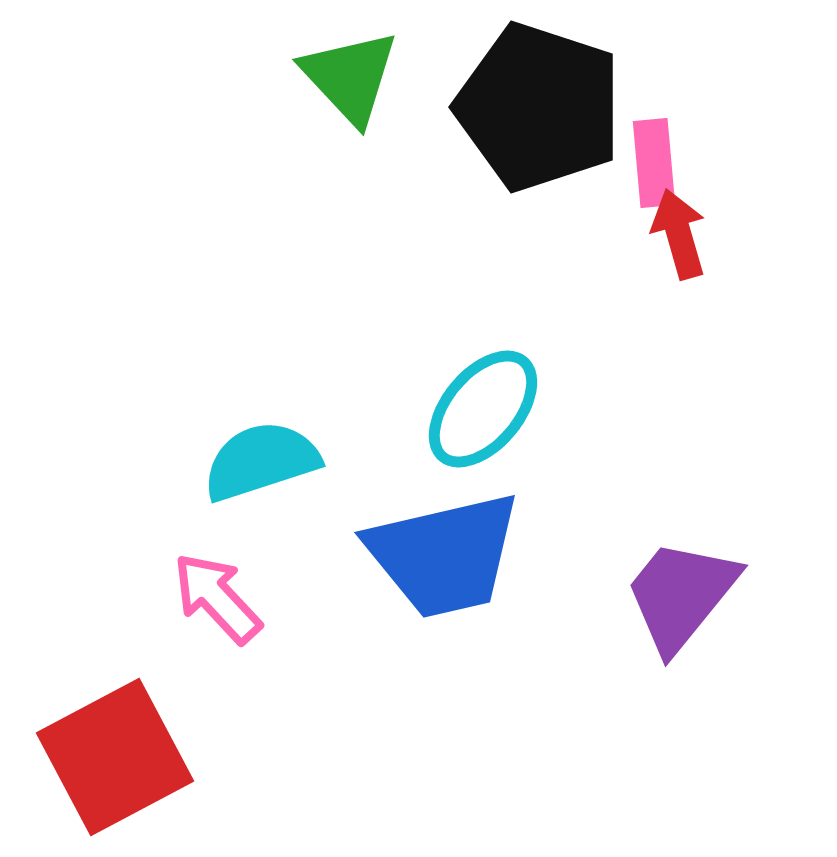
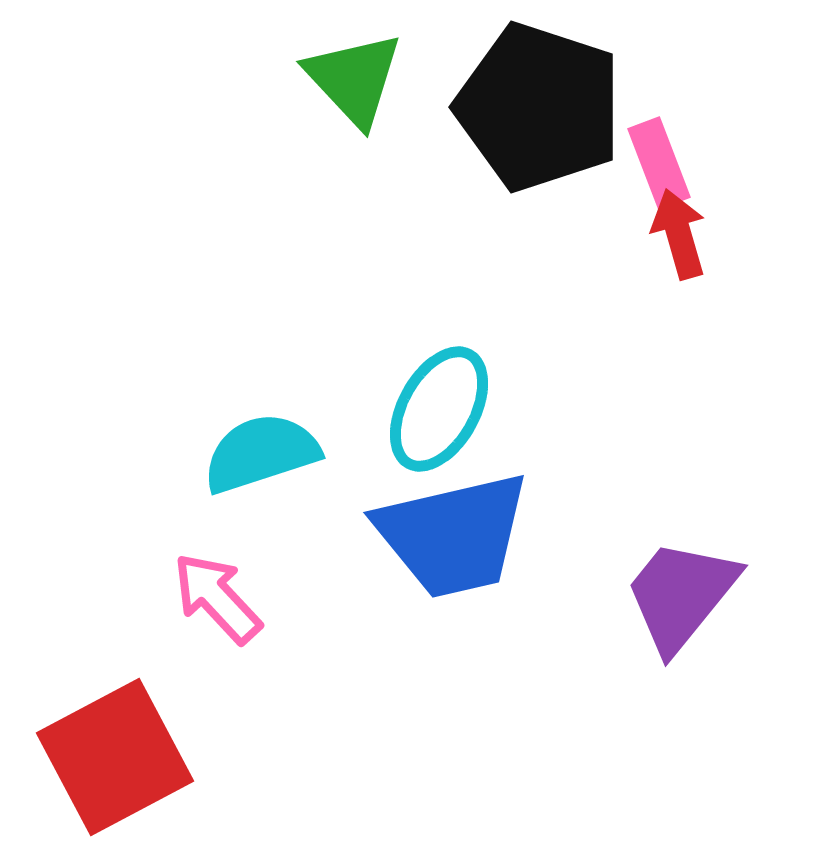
green triangle: moved 4 px right, 2 px down
pink rectangle: moved 5 px right; rotated 16 degrees counterclockwise
cyan ellipse: moved 44 px left; rotated 11 degrees counterclockwise
cyan semicircle: moved 8 px up
blue trapezoid: moved 9 px right, 20 px up
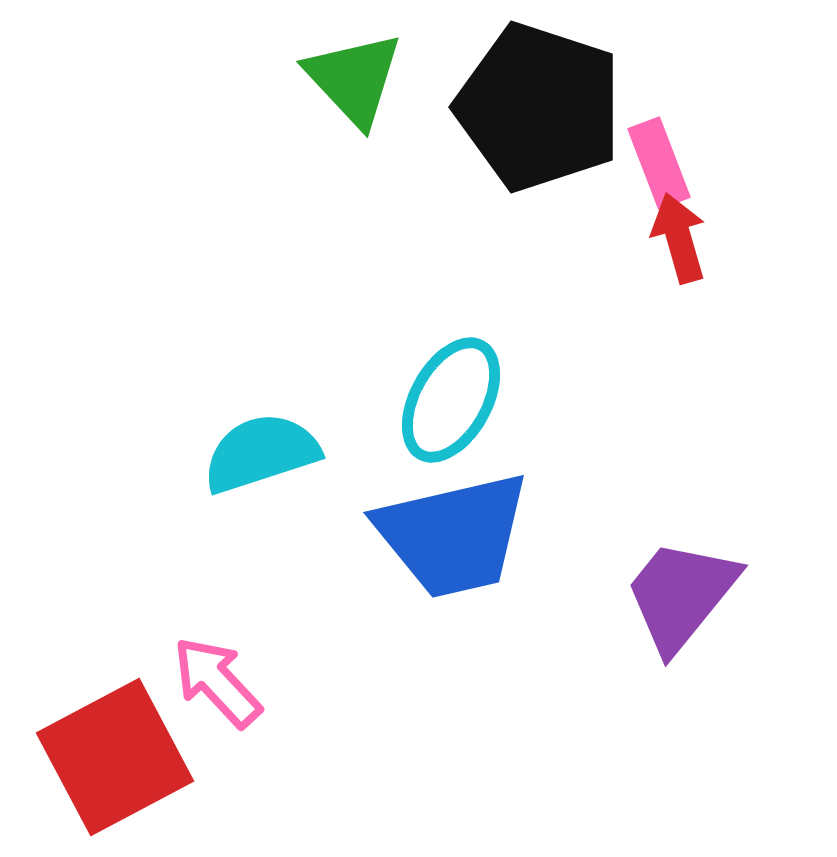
red arrow: moved 4 px down
cyan ellipse: moved 12 px right, 9 px up
pink arrow: moved 84 px down
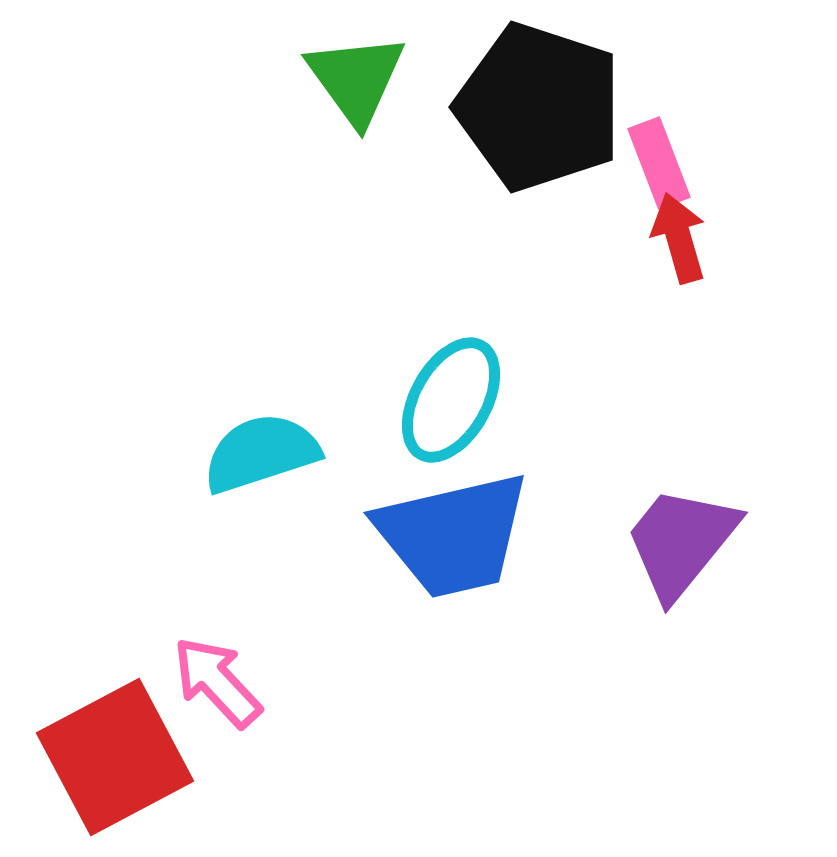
green triangle: moved 2 px right; rotated 7 degrees clockwise
purple trapezoid: moved 53 px up
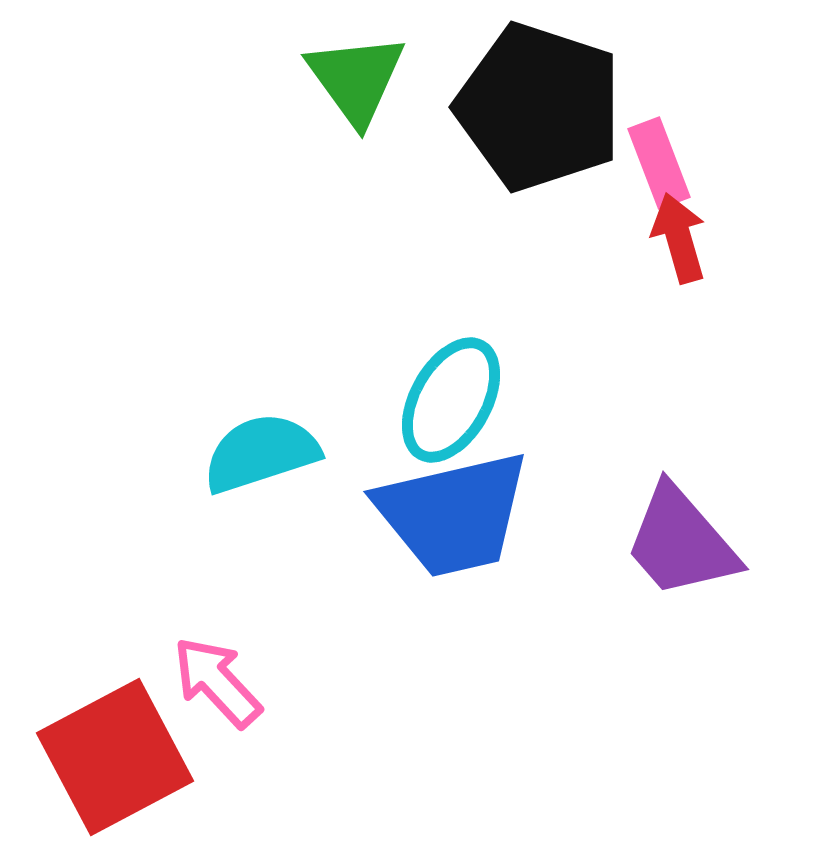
blue trapezoid: moved 21 px up
purple trapezoid: rotated 80 degrees counterclockwise
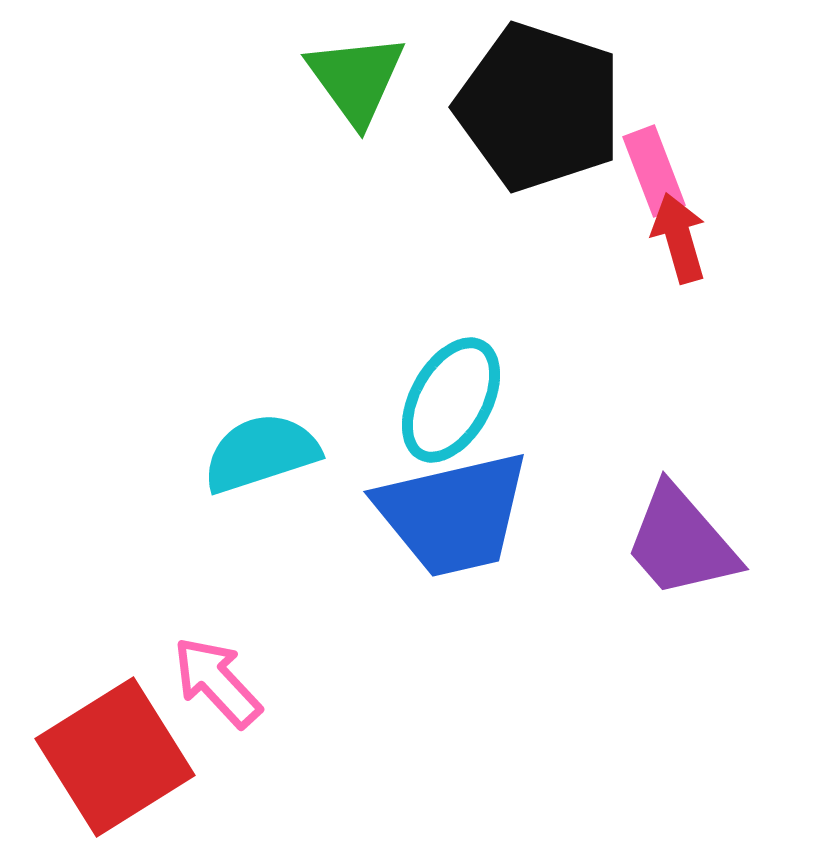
pink rectangle: moved 5 px left, 8 px down
red square: rotated 4 degrees counterclockwise
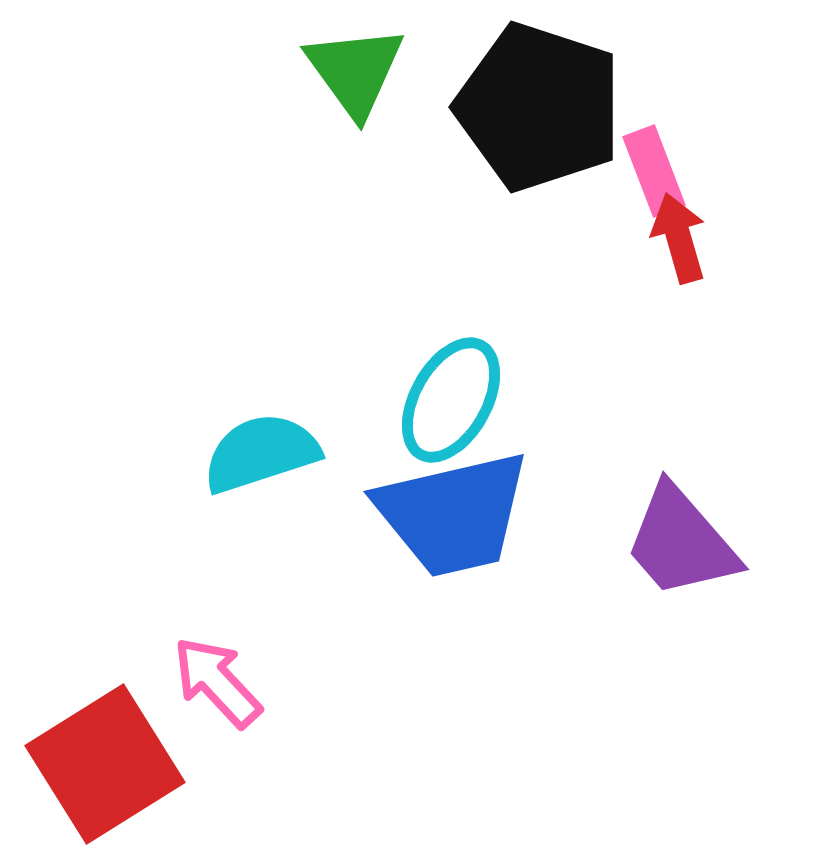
green triangle: moved 1 px left, 8 px up
red square: moved 10 px left, 7 px down
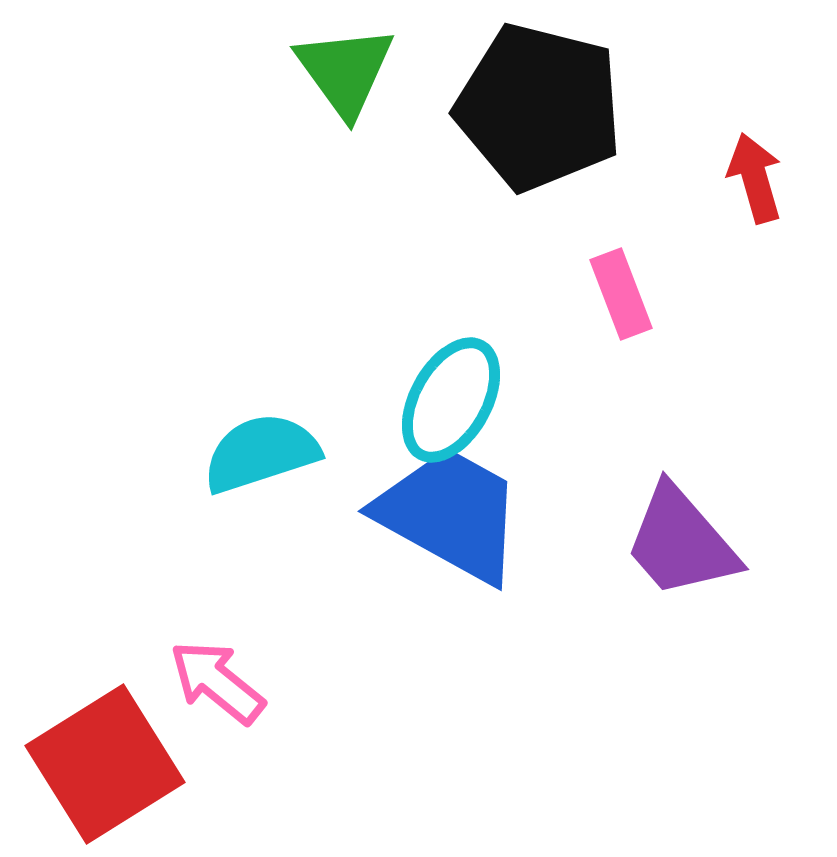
green triangle: moved 10 px left
black pentagon: rotated 4 degrees counterclockwise
pink rectangle: moved 33 px left, 123 px down
red arrow: moved 76 px right, 60 px up
blue trapezoid: moved 3 px left; rotated 138 degrees counterclockwise
pink arrow: rotated 8 degrees counterclockwise
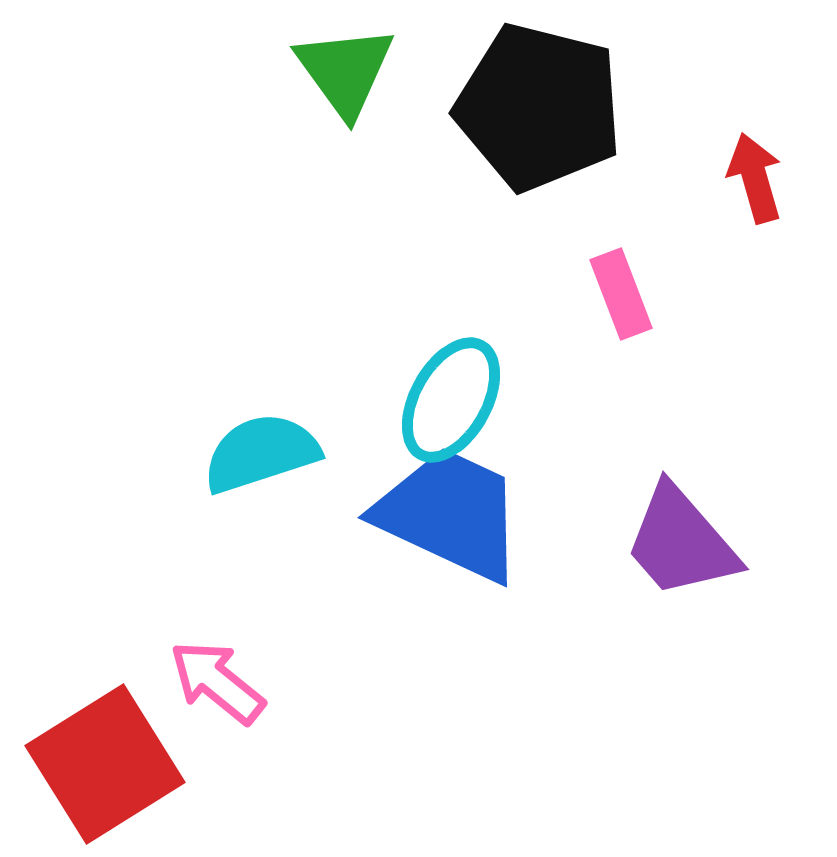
blue trapezoid: rotated 4 degrees counterclockwise
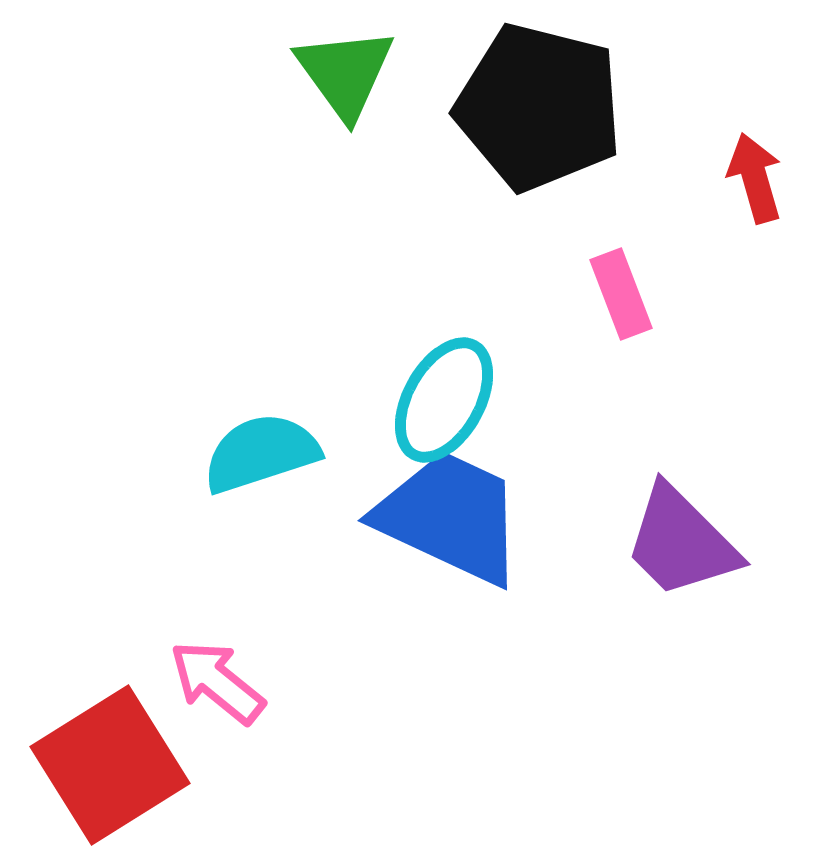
green triangle: moved 2 px down
cyan ellipse: moved 7 px left
blue trapezoid: moved 3 px down
purple trapezoid: rotated 4 degrees counterclockwise
red square: moved 5 px right, 1 px down
